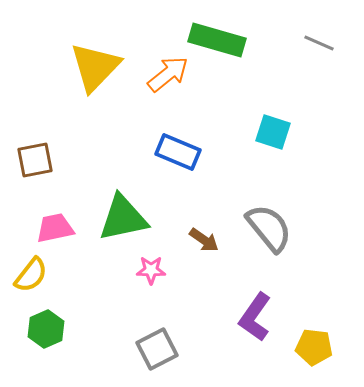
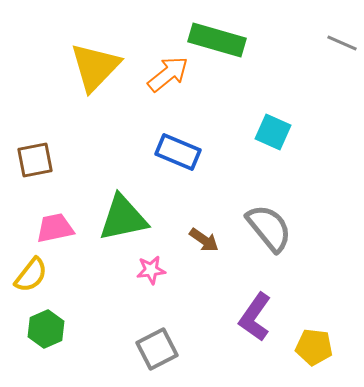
gray line: moved 23 px right
cyan square: rotated 6 degrees clockwise
pink star: rotated 8 degrees counterclockwise
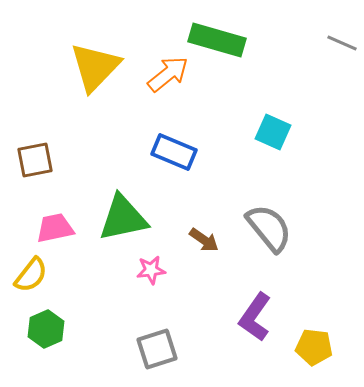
blue rectangle: moved 4 px left
gray square: rotated 9 degrees clockwise
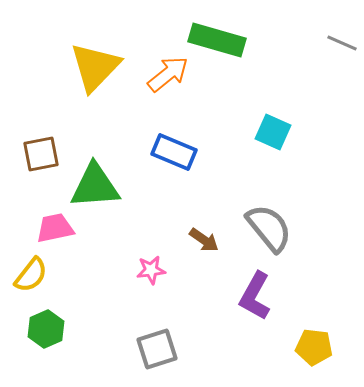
brown square: moved 6 px right, 6 px up
green triangle: moved 28 px left, 32 px up; rotated 8 degrees clockwise
purple L-shape: moved 21 px up; rotated 6 degrees counterclockwise
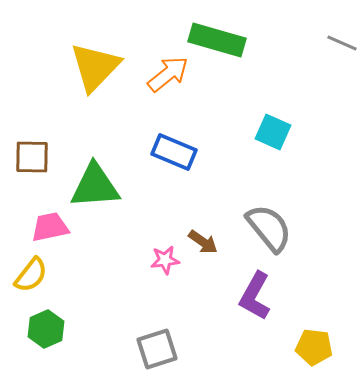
brown square: moved 9 px left, 3 px down; rotated 12 degrees clockwise
pink trapezoid: moved 5 px left, 1 px up
brown arrow: moved 1 px left, 2 px down
pink star: moved 14 px right, 10 px up
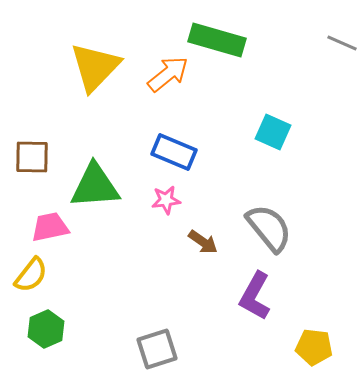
pink star: moved 1 px right, 60 px up
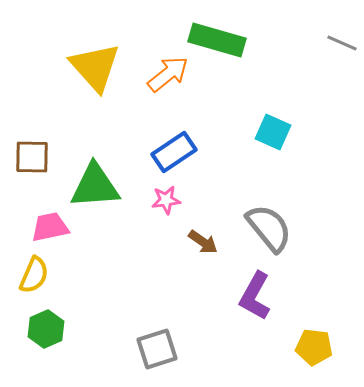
yellow triangle: rotated 26 degrees counterclockwise
blue rectangle: rotated 57 degrees counterclockwise
yellow semicircle: moved 3 px right; rotated 15 degrees counterclockwise
